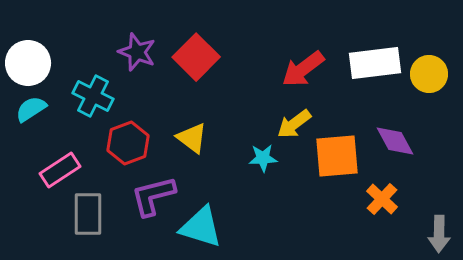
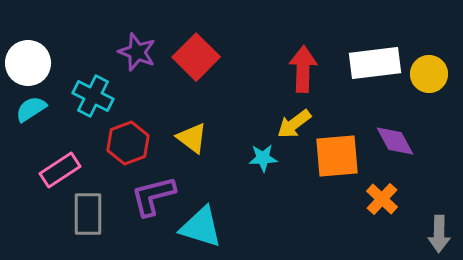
red arrow: rotated 129 degrees clockwise
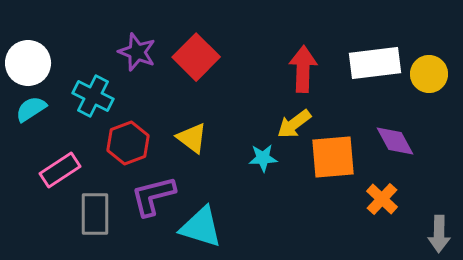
orange square: moved 4 px left, 1 px down
gray rectangle: moved 7 px right
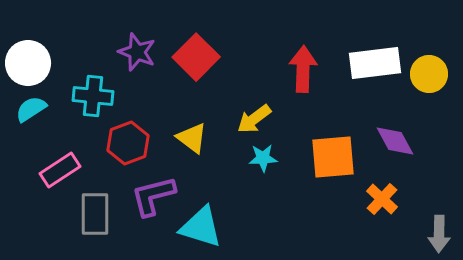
cyan cross: rotated 21 degrees counterclockwise
yellow arrow: moved 40 px left, 5 px up
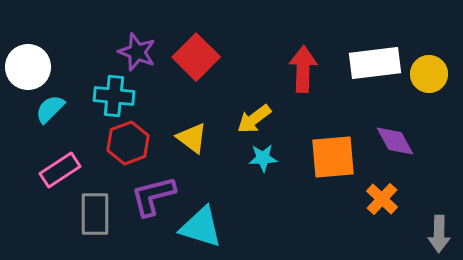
white circle: moved 4 px down
cyan cross: moved 21 px right
cyan semicircle: moved 19 px right; rotated 12 degrees counterclockwise
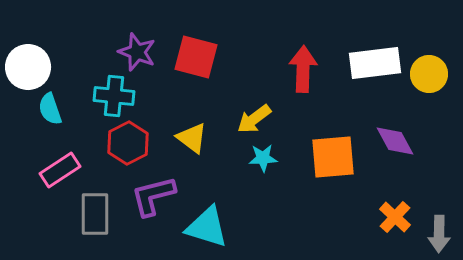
red square: rotated 30 degrees counterclockwise
cyan semicircle: rotated 64 degrees counterclockwise
red hexagon: rotated 6 degrees counterclockwise
orange cross: moved 13 px right, 18 px down
cyan triangle: moved 6 px right
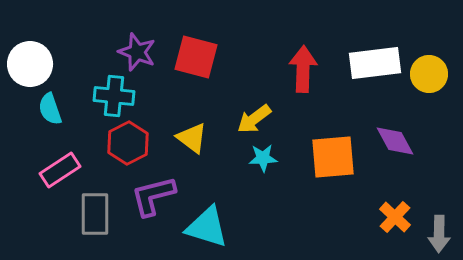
white circle: moved 2 px right, 3 px up
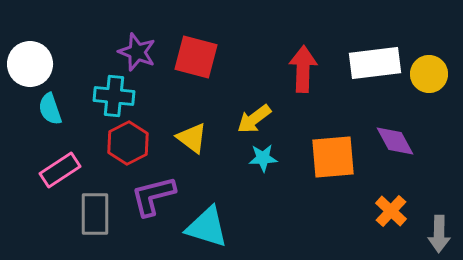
orange cross: moved 4 px left, 6 px up
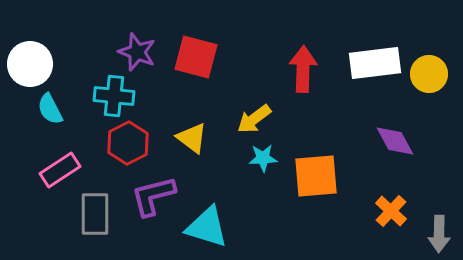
cyan semicircle: rotated 8 degrees counterclockwise
orange square: moved 17 px left, 19 px down
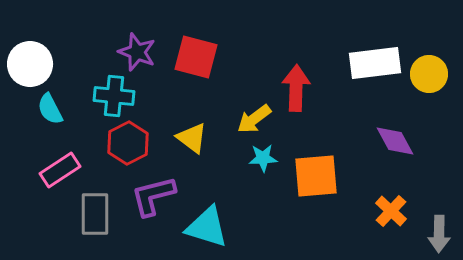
red arrow: moved 7 px left, 19 px down
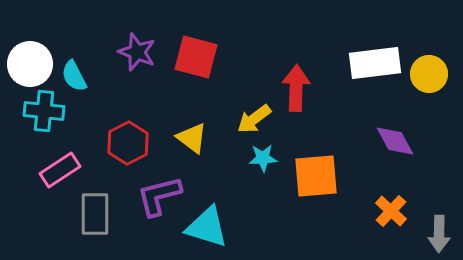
cyan cross: moved 70 px left, 15 px down
cyan semicircle: moved 24 px right, 33 px up
purple L-shape: moved 6 px right
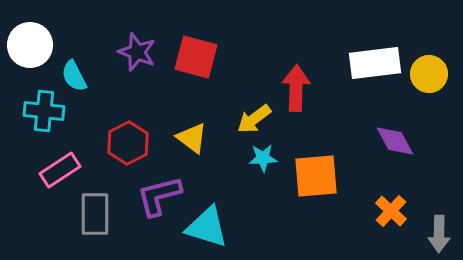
white circle: moved 19 px up
